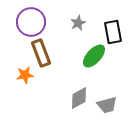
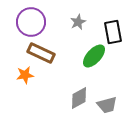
gray star: moved 1 px up
brown rectangle: rotated 44 degrees counterclockwise
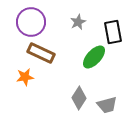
green ellipse: moved 1 px down
orange star: moved 2 px down
gray diamond: rotated 30 degrees counterclockwise
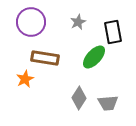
brown rectangle: moved 4 px right, 5 px down; rotated 16 degrees counterclockwise
orange star: moved 2 px down; rotated 18 degrees counterclockwise
gray trapezoid: moved 1 px right, 2 px up; rotated 10 degrees clockwise
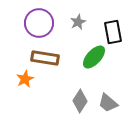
purple circle: moved 8 px right, 1 px down
gray diamond: moved 1 px right, 3 px down
gray trapezoid: rotated 45 degrees clockwise
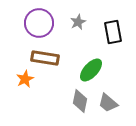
green ellipse: moved 3 px left, 13 px down
gray diamond: rotated 20 degrees counterclockwise
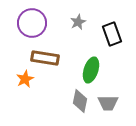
purple circle: moved 7 px left
black rectangle: moved 1 px left, 2 px down; rotated 10 degrees counterclockwise
green ellipse: rotated 25 degrees counterclockwise
gray trapezoid: rotated 40 degrees counterclockwise
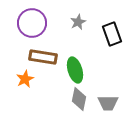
brown rectangle: moved 2 px left, 1 px up
green ellipse: moved 16 px left; rotated 35 degrees counterclockwise
gray diamond: moved 1 px left, 2 px up
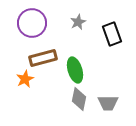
brown rectangle: moved 1 px down; rotated 24 degrees counterclockwise
